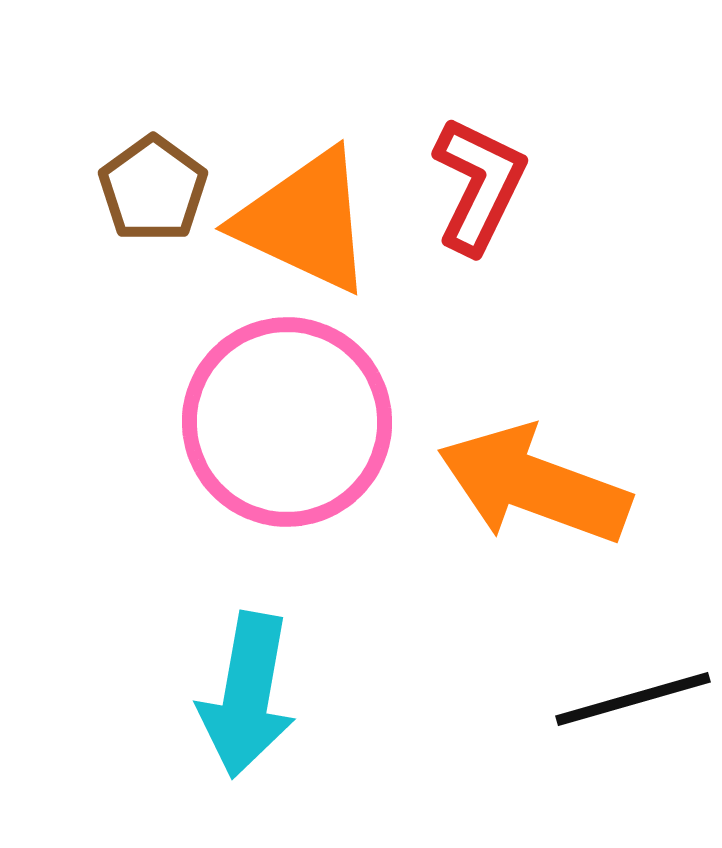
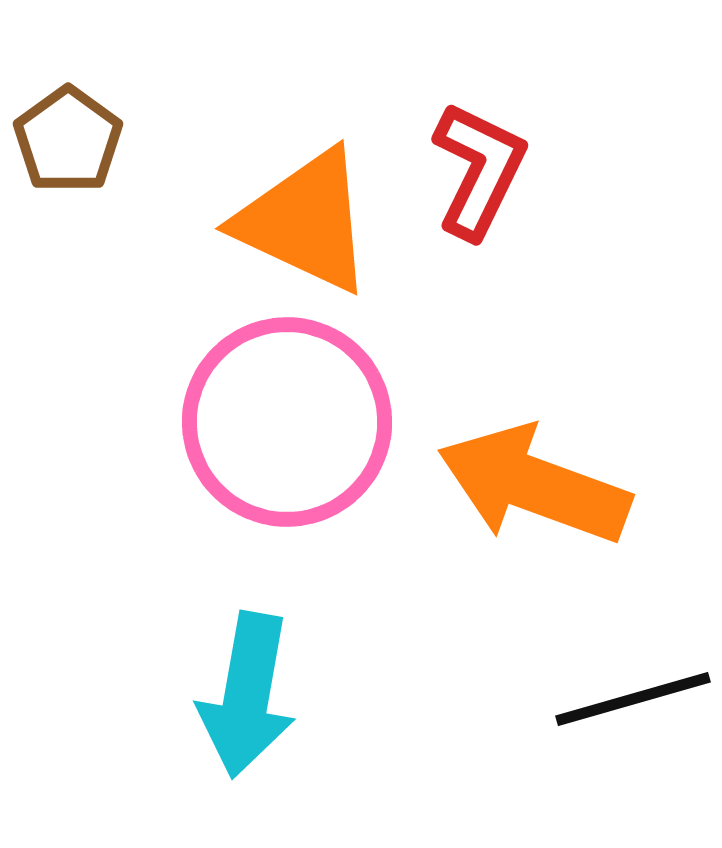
red L-shape: moved 15 px up
brown pentagon: moved 85 px left, 49 px up
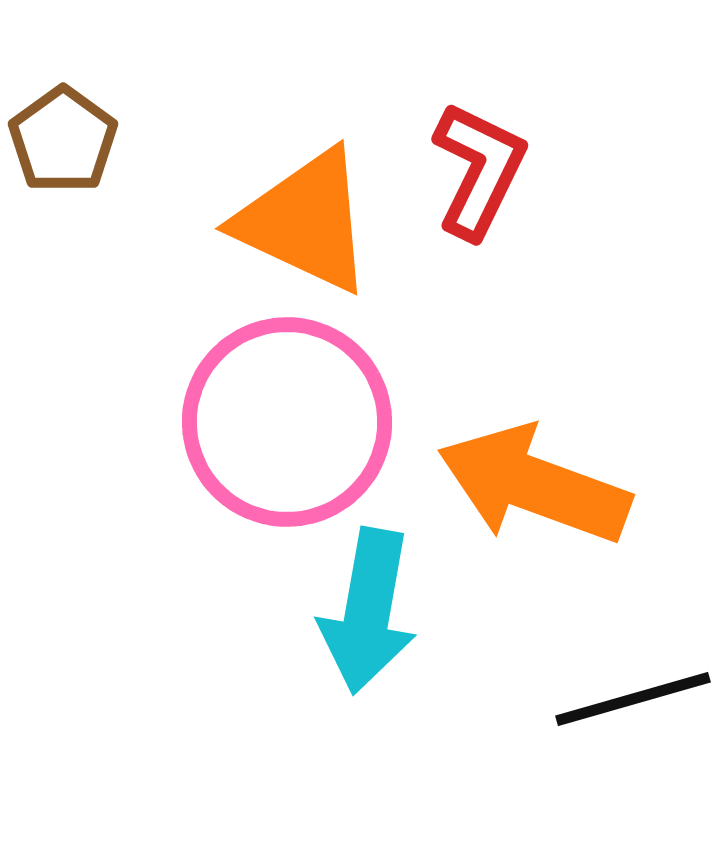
brown pentagon: moved 5 px left
cyan arrow: moved 121 px right, 84 px up
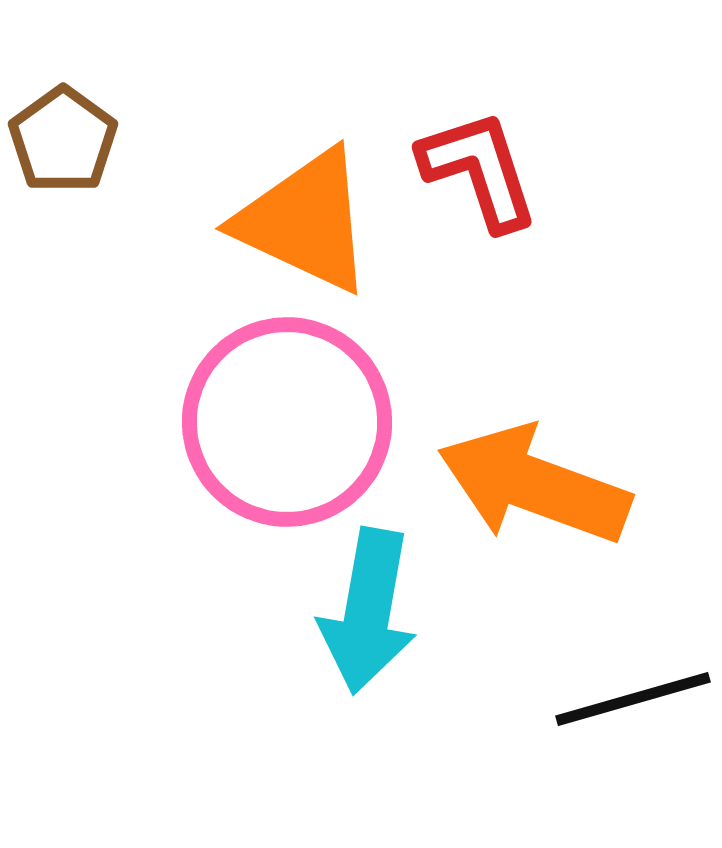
red L-shape: rotated 44 degrees counterclockwise
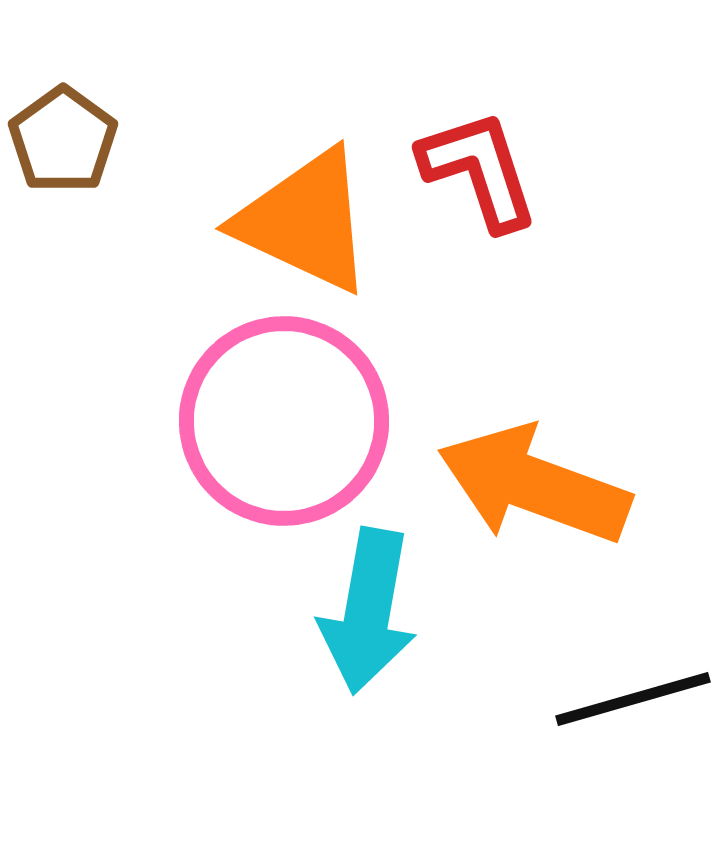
pink circle: moved 3 px left, 1 px up
